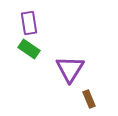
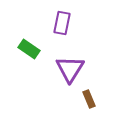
purple rectangle: moved 33 px right; rotated 20 degrees clockwise
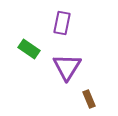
purple triangle: moved 3 px left, 2 px up
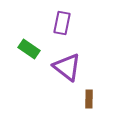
purple triangle: rotated 24 degrees counterclockwise
brown rectangle: rotated 24 degrees clockwise
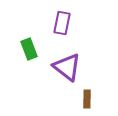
green rectangle: rotated 35 degrees clockwise
brown rectangle: moved 2 px left
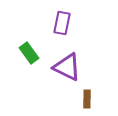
green rectangle: moved 4 px down; rotated 15 degrees counterclockwise
purple triangle: rotated 12 degrees counterclockwise
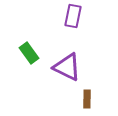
purple rectangle: moved 11 px right, 7 px up
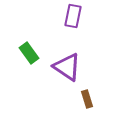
purple triangle: rotated 8 degrees clockwise
brown rectangle: rotated 18 degrees counterclockwise
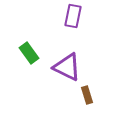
purple triangle: rotated 8 degrees counterclockwise
brown rectangle: moved 4 px up
